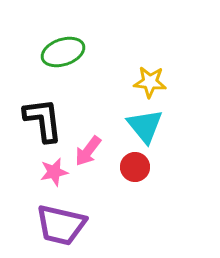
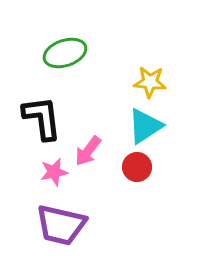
green ellipse: moved 2 px right, 1 px down
black L-shape: moved 1 px left, 2 px up
cyan triangle: rotated 36 degrees clockwise
red circle: moved 2 px right
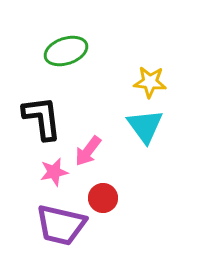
green ellipse: moved 1 px right, 2 px up
cyan triangle: rotated 33 degrees counterclockwise
red circle: moved 34 px left, 31 px down
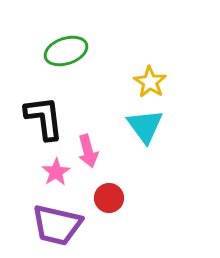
yellow star: rotated 28 degrees clockwise
black L-shape: moved 2 px right
pink arrow: rotated 52 degrees counterclockwise
pink star: moved 2 px right; rotated 20 degrees counterclockwise
red circle: moved 6 px right
purple trapezoid: moved 4 px left
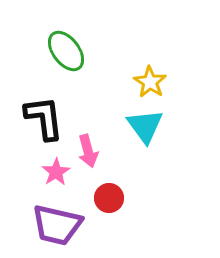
green ellipse: rotated 72 degrees clockwise
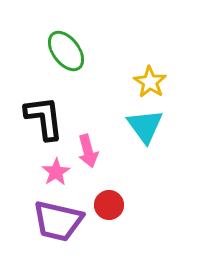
red circle: moved 7 px down
purple trapezoid: moved 1 px right, 4 px up
